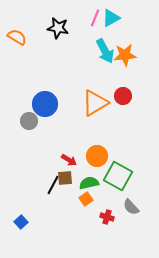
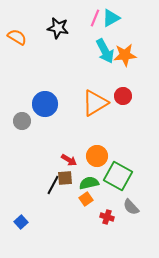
gray circle: moved 7 px left
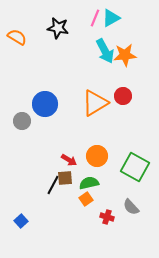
green square: moved 17 px right, 9 px up
blue square: moved 1 px up
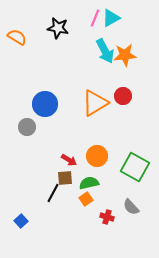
gray circle: moved 5 px right, 6 px down
black line: moved 8 px down
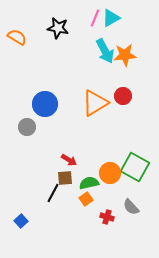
orange circle: moved 13 px right, 17 px down
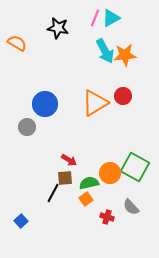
orange semicircle: moved 6 px down
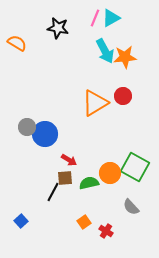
orange star: moved 2 px down
blue circle: moved 30 px down
black line: moved 1 px up
orange square: moved 2 px left, 23 px down
red cross: moved 1 px left, 14 px down; rotated 16 degrees clockwise
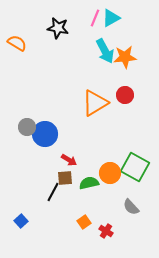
red circle: moved 2 px right, 1 px up
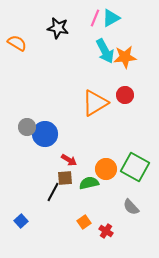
orange circle: moved 4 px left, 4 px up
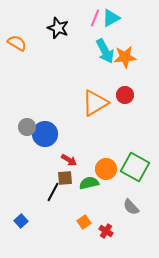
black star: rotated 10 degrees clockwise
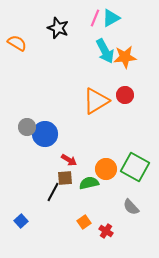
orange triangle: moved 1 px right, 2 px up
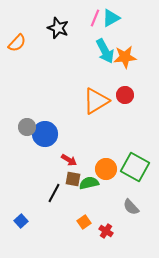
orange semicircle: rotated 102 degrees clockwise
brown square: moved 8 px right, 1 px down; rotated 14 degrees clockwise
black line: moved 1 px right, 1 px down
